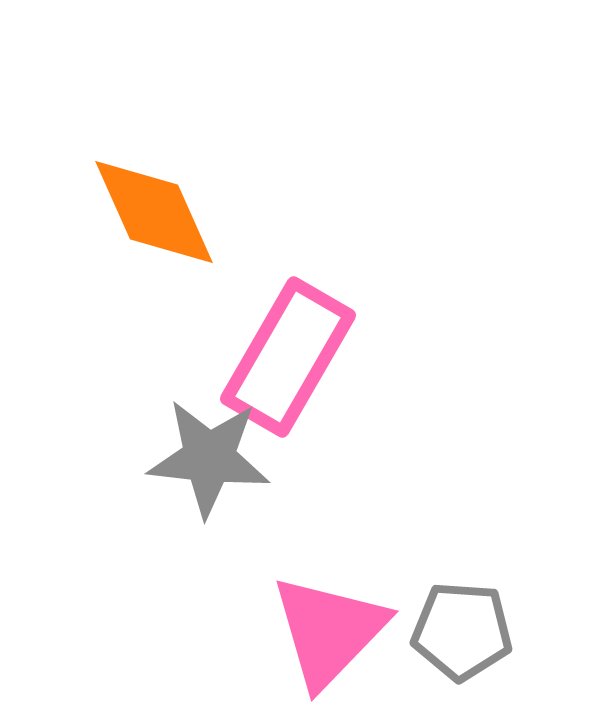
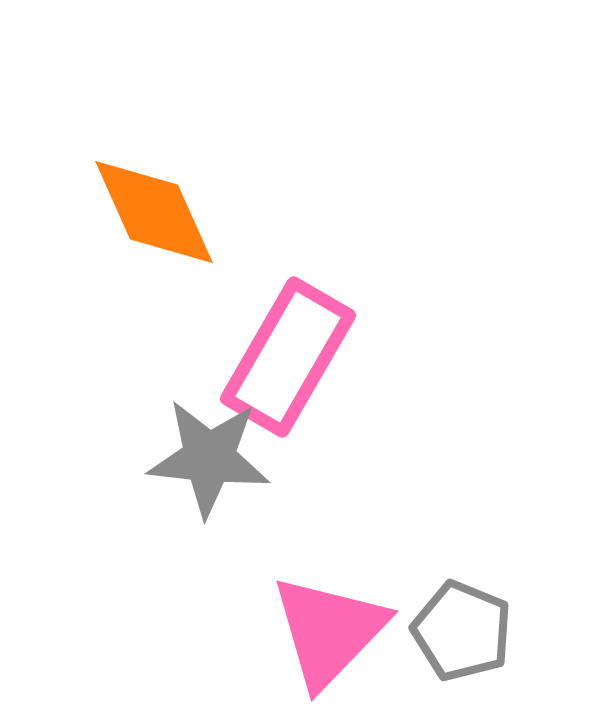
gray pentagon: rotated 18 degrees clockwise
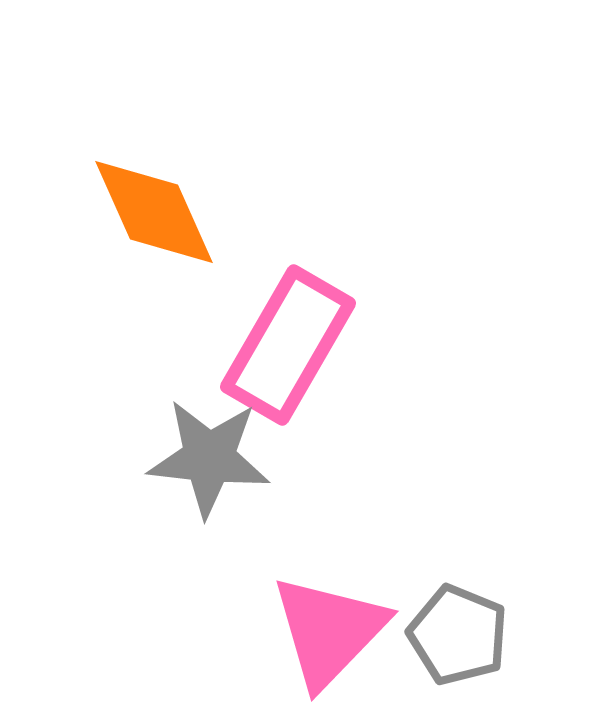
pink rectangle: moved 12 px up
gray pentagon: moved 4 px left, 4 px down
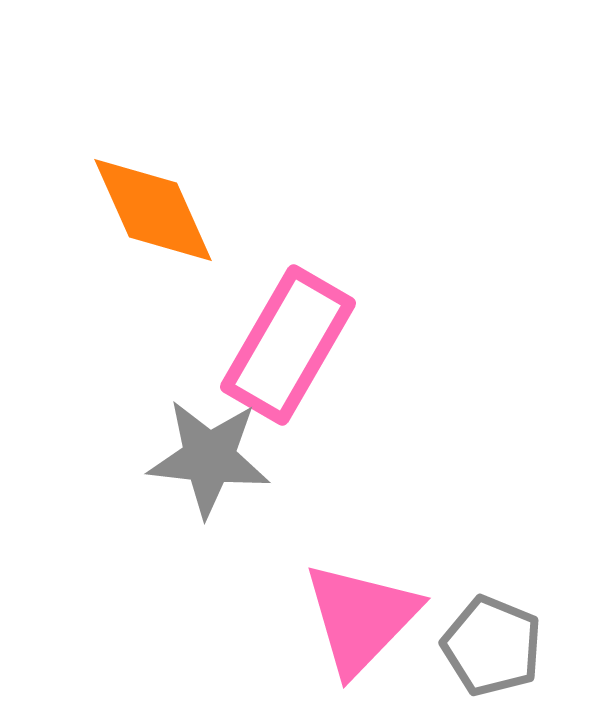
orange diamond: moved 1 px left, 2 px up
pink triangle: moved 32 px right, 13 px up
gray pentagon: moved 34 px right, 11 px down
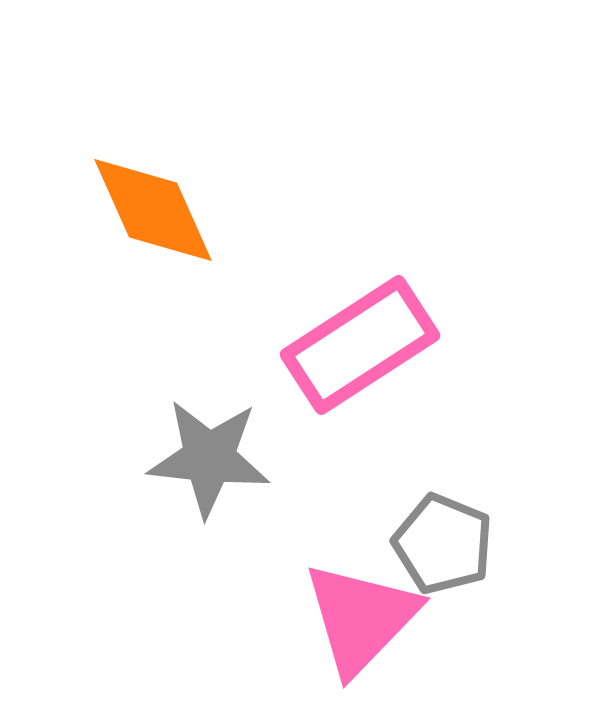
pink rectangle: moved 72 px right; rotated 27 degrees clockwise
gray pentagon: moved 49 px left, 102 px up
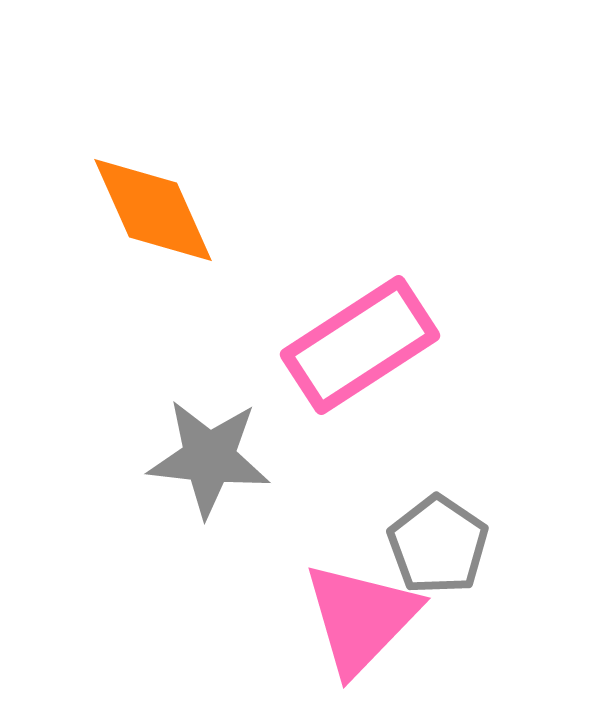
gray pentagon: moved 5 px left, 1 px down; rotated 12 degrees clockwise
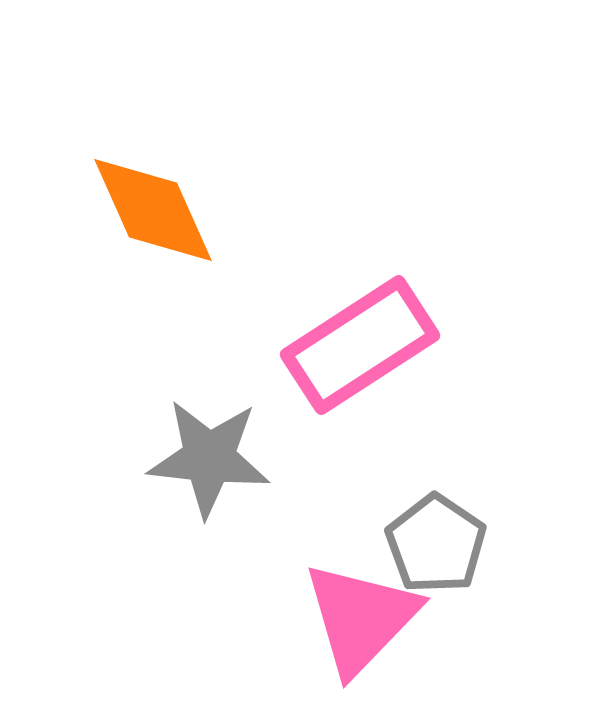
gray pentagon: moved 2 px left, 1 px up
